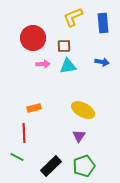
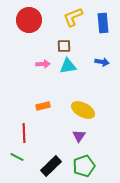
red circle: moved 4 px left, 18 px up
orange rectangle: moved 9 px right, 2 px up
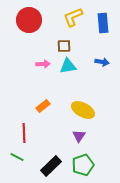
orange rectangle: rotated 24 degrees counterclockwise
green pentagon: moved 1 px left, 1 px up
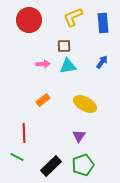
blue arrow: rotated 64 degrees counterclockwise
orange rectangle: moved 6 px up
yellow ellipse: moved 2 px right, 6 px up
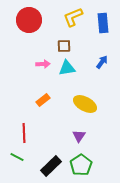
cyan triangle: moved 1 px left, 2 px down
green pentagon: moved 2 px left; rotated 15 degrees counterclockwise
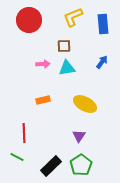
blue rectangle: moved 1 px down
orange rectangle: rotated 24 degrees clockwise
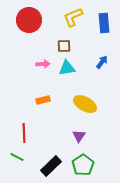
blue rectangle: moved 1 px right, 1 px up
green pentagon: moved 2 px right
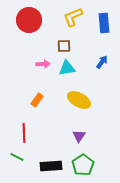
orange rectangle: moved 6 px left; rotated 40 degrees counterclockwise
yellow ellipse: moved 6 px left, 4 px up
black rectangle: rotated 40 degrees clockwise
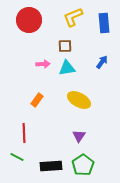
brown square: moved 1 px right
